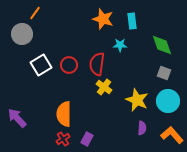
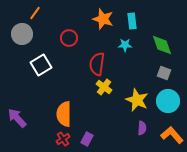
cyan star: moved 5 px right
red circle: moved 27 px up
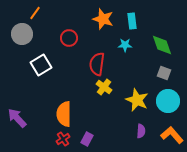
purple semicircle: moved 1 px left, 3 px down
